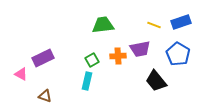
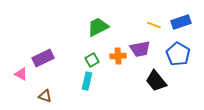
green trapezoid: moved 5 px left, 2 px down; rotated 20 degrees counterclockwise
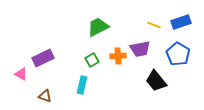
cyan rectangle: moved 5 px left, 4 px down
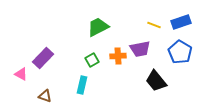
blue pentagon: moved 2 px right, 2 px up
purple rectangle: rotated 20 degrees counterclockwise
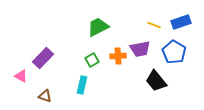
blue pentagon: moved 6 px left
pink triangle: moved 2 px down
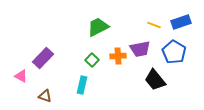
green square: rotated 16 degrees counterclockwise
black trapezoid: moved 1 px left, 1 px up
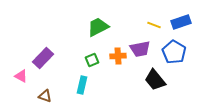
green square: rotated 24 degrees clockwise
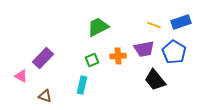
purple trapezoid: moved 4 px right
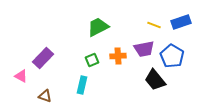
blue pentagon: moved 2 px left, 4 px down
